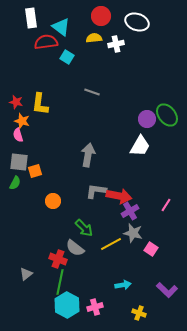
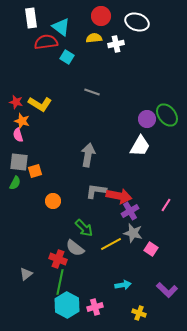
yellow L-shape: rotated 65 degrees counterclockwise
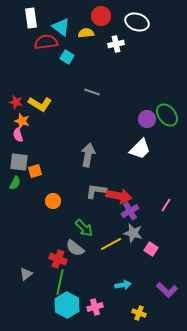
yellow semicircle: moved 8 px left, 5 px up
white trapezoid: moved 3 px down; rotated 15 degrees clockwise
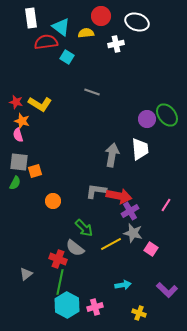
white trapezoid: rotated 50 degrees counterclockwise
gray arrow: moved 24 px right
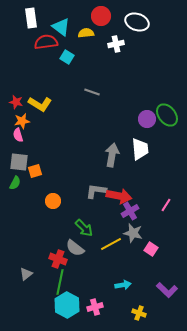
orange star: rotated 28 degrees counterclockwise
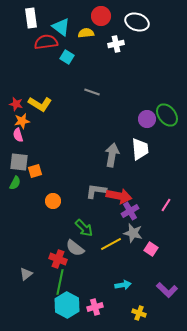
red star: moved 2 px down
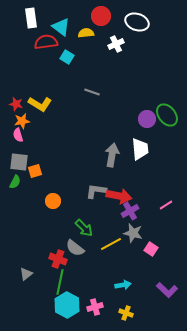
white cross: rotated 14 degrees counterclockwise
green semicircle: moved 1 px up
pink line: rotated 24 degrees clockwise
yellow cross: moved 13 px left
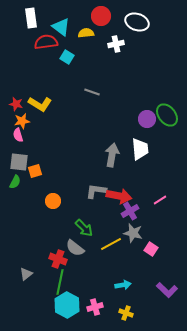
white cross: rotated 14 degrees clockwise
pink line: moved 6 px left, 5 px up
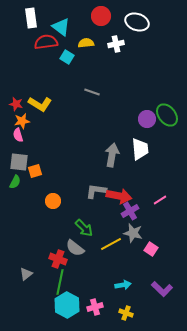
yellow semicircle: moved 10 px down
purple L-shape: moved 5 px left, 1 px up
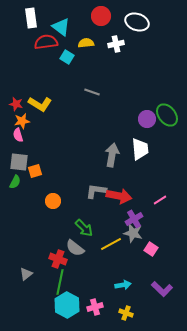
purple cross: moved 4 px right, 8 px down
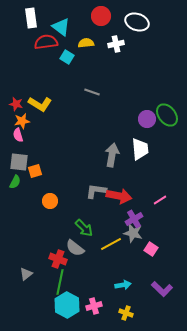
orange circle: moved 3 px left
pink cross: moved 1 px left, 1 px up
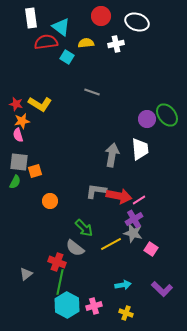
pink line: moved 21 px left
red cross: moved 1 px left, 3 px down
